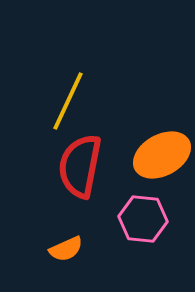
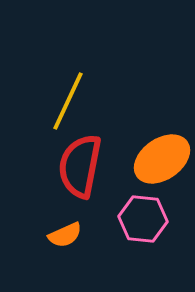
orange ellipse: moved 4 px down; rotated 6 degrees counterclockwise
orange semicircle: moved 1 px left, 14 px up
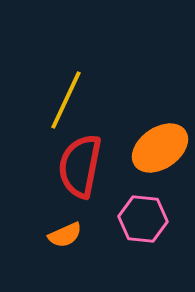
yellow line: moved 2 px left, 1 px up
orange ellipse: moved 2 px left, 11 px up
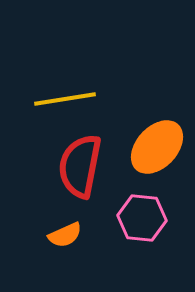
yellow line: moved 1 px left, 1 px up; rotated 56 degrees clockwise
orange ellipse: moved 3 px left, 1 px up; rotated 12 degrees counterclockwise
pink hexagon: moved 1 px left, 1 px up
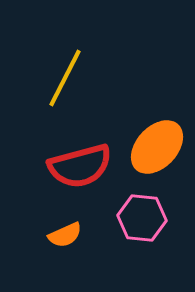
yellow line: moved 21 px up; rotated 54 degrees counterclockwise
red semicircle: rotated 116 degrees counterclockwise
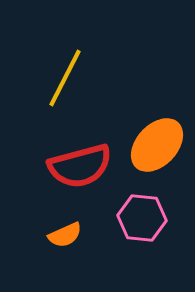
orange ellipse: moved 2 px up
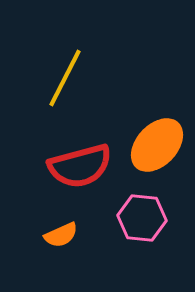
orange semicircle: moved 4 px left
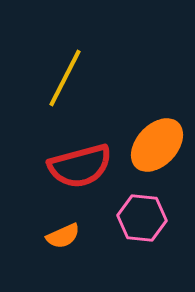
orange semicircle: moved 2 px right, 1 px down
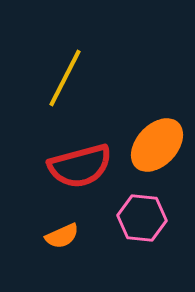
orange semicircle: moved 1 px left
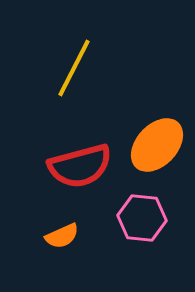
yellow line: moved 9 px right, 10 px up
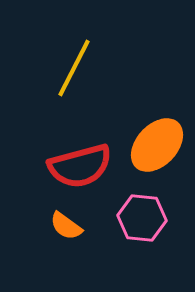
orange semicircle: moved 4 px right, 10 px up; rotated 60 degrees clockwise
